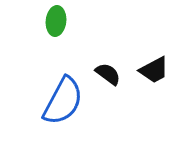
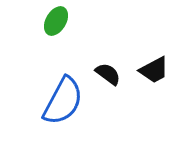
green ellipse: rotated 24 degrees clockwise
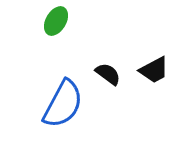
blue semicircle: moved 3 px down
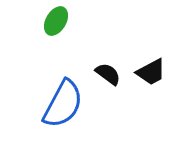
black trapezoid: moved 3 px left, 2 px down
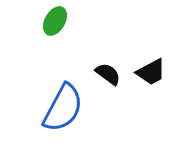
green ellipse: moved 1 px left
blue semicircle: moved 4 px down
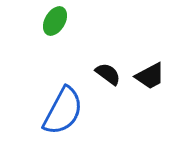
black trapezoid: moved 1 px left, 4 px down
blue semicircle: moved 3 px down
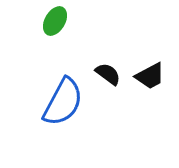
blue semicircle: moved 9 px up
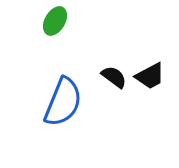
black semicircle: moved 6 px right, 3 px down
blue semicircle: rotated 6 degrees counterclockwise
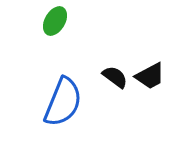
black semicircle: moved 1 px right
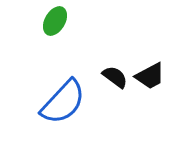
blue semicircle: rotated 21 degrees clockwise
